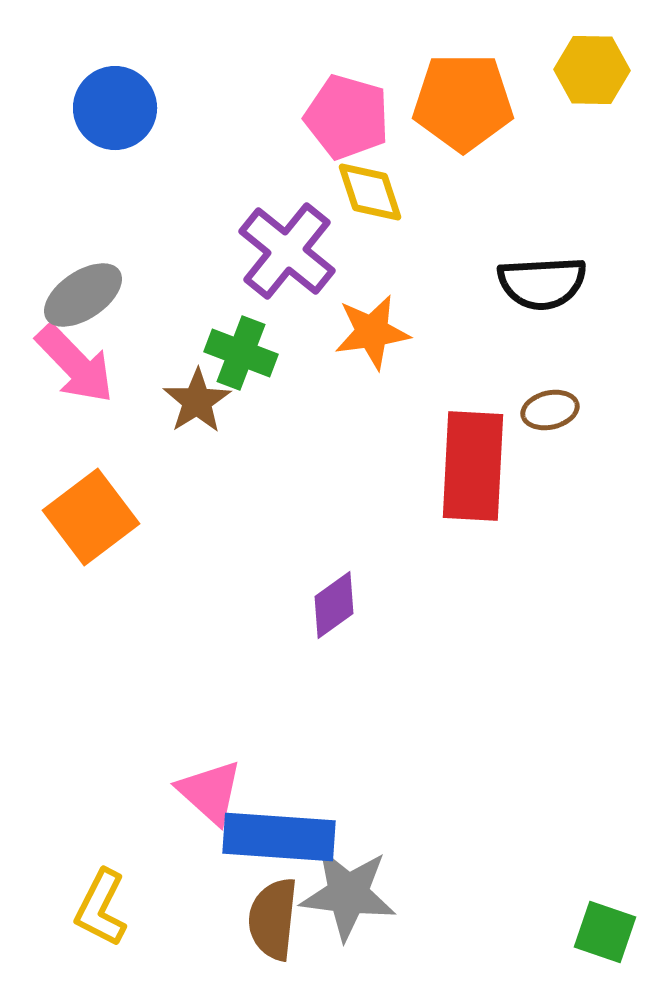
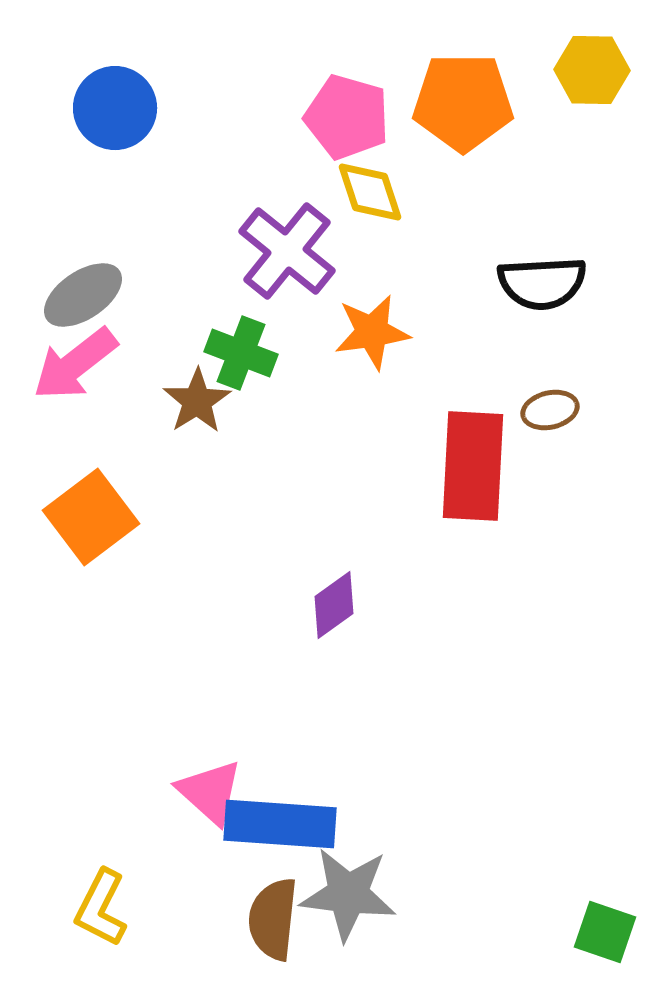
pink arrow: rotated 96 degrees clockwise
blue rectangle: moved 1 px right, 13 px up
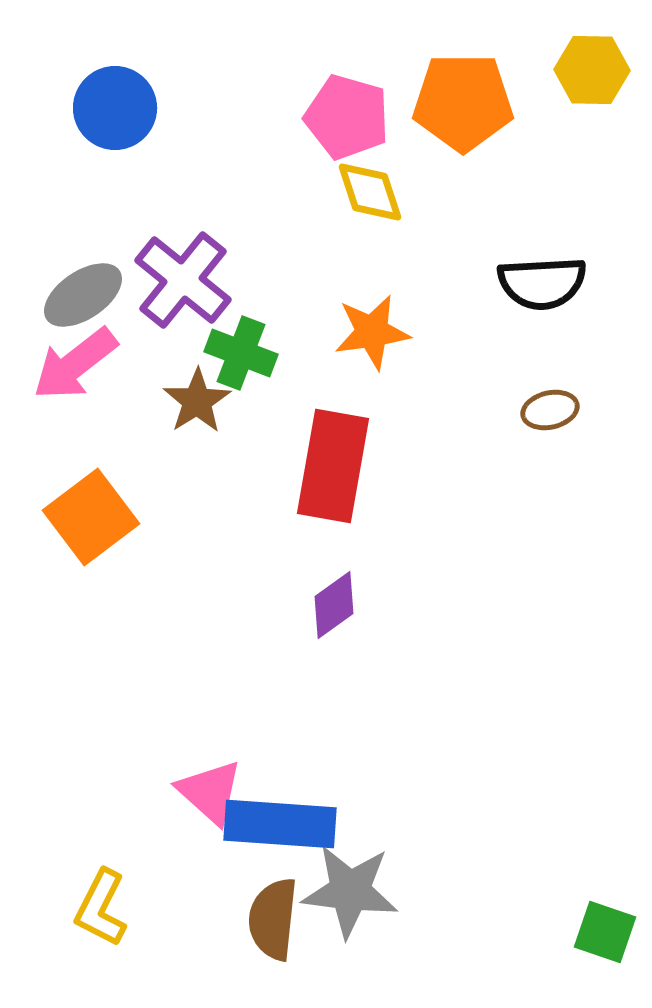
purple cross: moved 104 px left, 29 px down
red rectangle: moved 140 px left; rotated 7 degrees clockwise
gray star: moved 2 px right, 3 px up
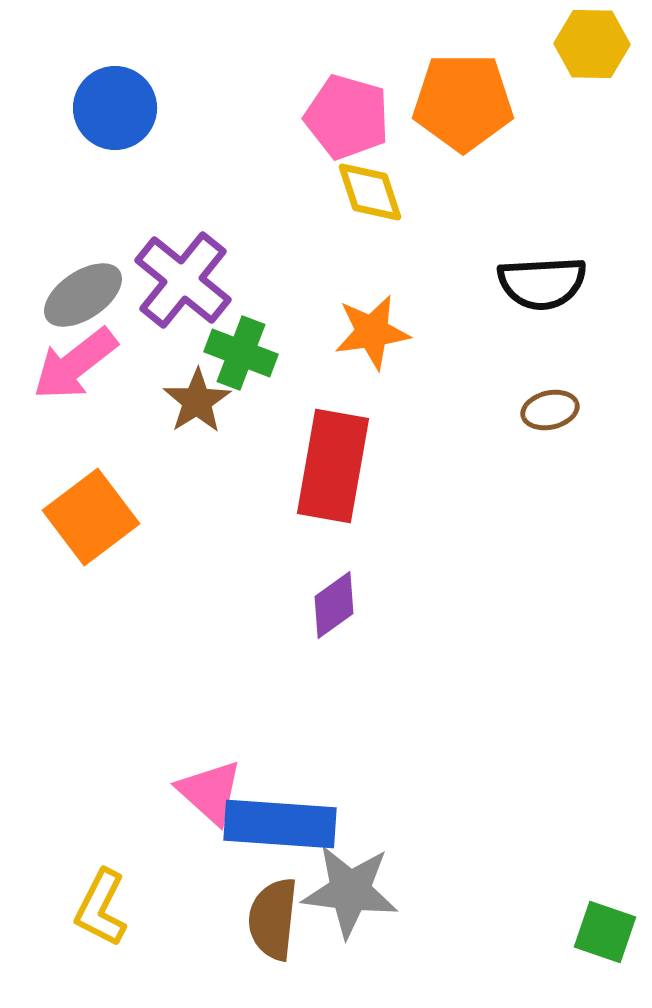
yellow hexagon: moved 26 px up
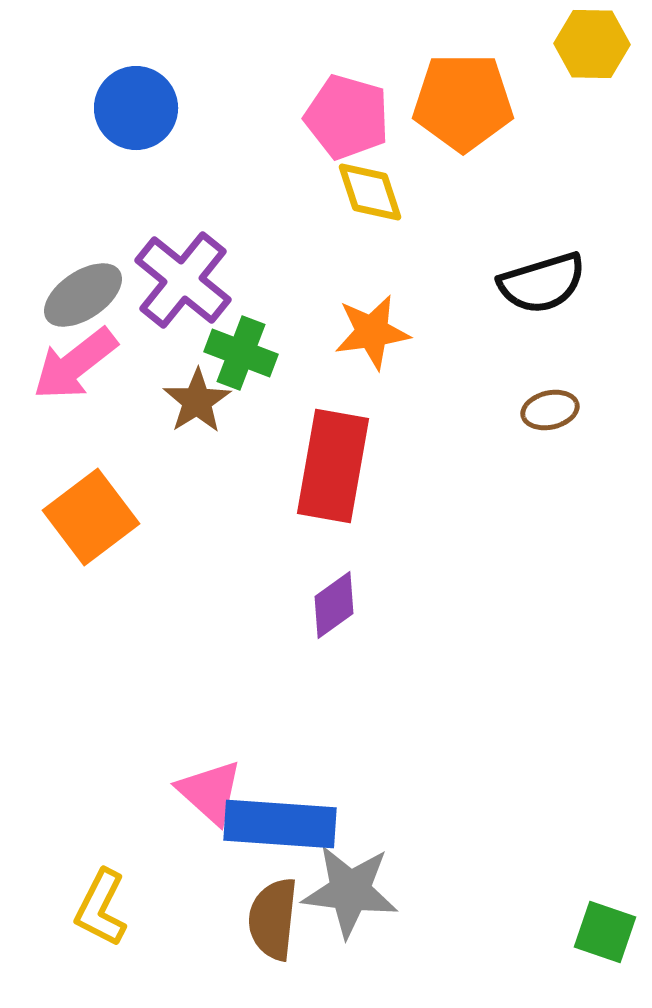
blue circle: moved 21 px right
black semicircle: rotated 14 degrees counterclockwise
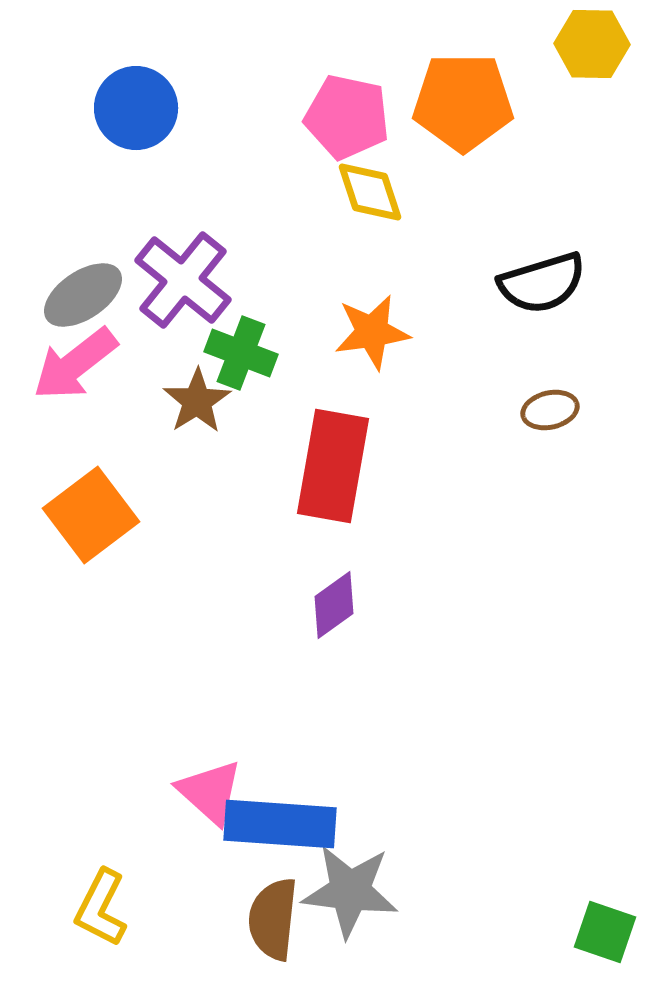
pink pentagon: rotated 4 degrees counterclockwise
orange square: moved 2 px up
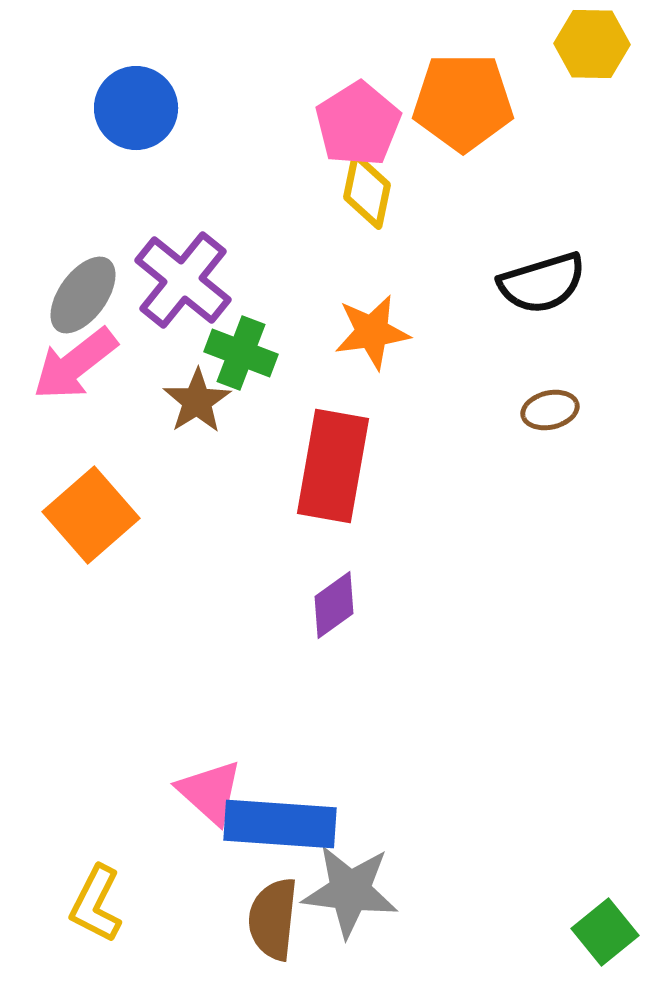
pink pentagon: moved 11 px right, 7 px down; rotated 28 degrees clockwise
yellow diamond: moved 3 px left, 1 px up; rotated 30 degrees clockwise
gray ellipse: rotated 20 degrees counterclockwise
orange square: rotated 4 degrees counterclockwise
yellow L-shape: moved 5 px left, 4 px up
green square: rotated 32 degrees clockwise
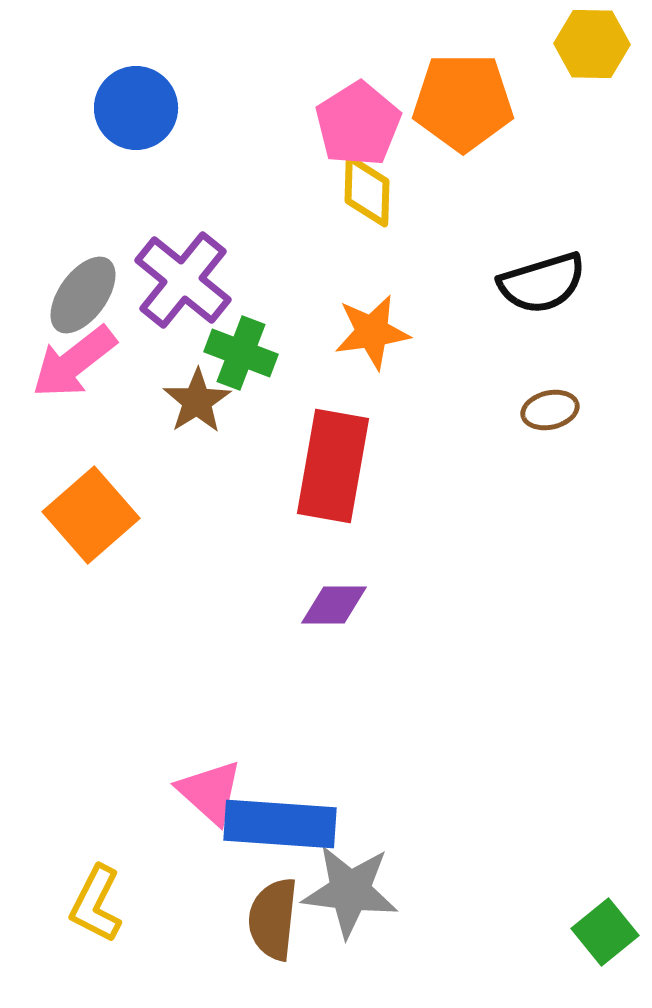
yellow diamond: rotated 10 degrees counterclockwise
pink arrow: moved 1 px left, 2 px up
purple diamond: rotated 36 degrees clockwise
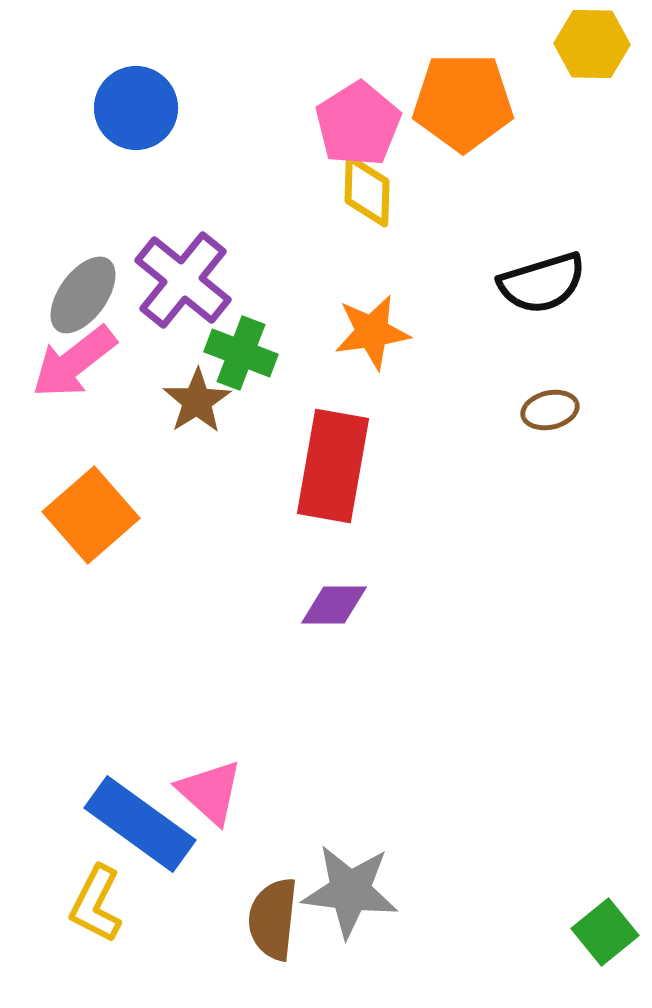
blue rectangle: moved 140 px left; rotated 32 degrees clockwise
